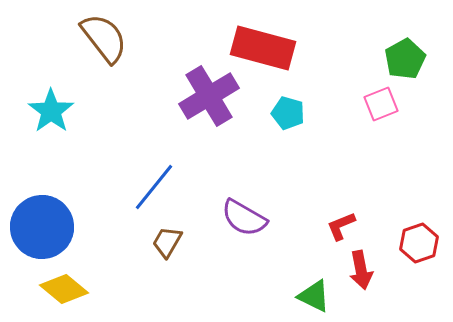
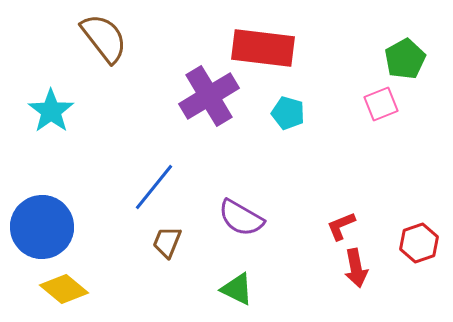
red rectangle: rotated 8 degrees counterclockwise
purple semicircle: moved 3 px left
brown trapezoid: rotated 8 degrees counterclockwise
red arrow: moved 5 px left, 2 px up
green triangle: moved 77 px left, 7 px up
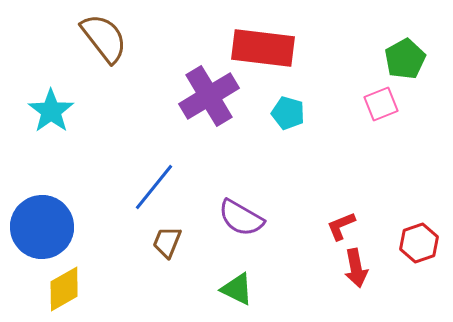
yellow diamond: rotated 69 degrees counterclockwise
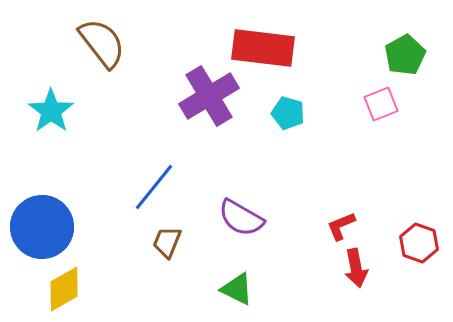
brown semicircle: moved 2 px left, 5 px down
green pentagon: moved 4 px up
red hexagon: rotated 21 degrees counterclockwise
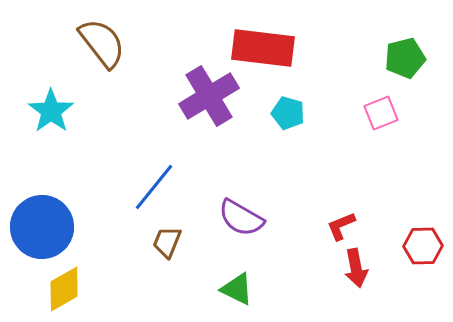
green pentagon: moved 3 px down; rotated 15 degrees clockwise
pink square: moved 9 px down
red hexagon: moved 4 px right, 3 px down; rotated 21 degrees counterclockwise
